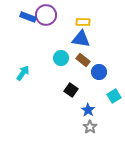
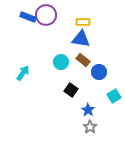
cyan circle: moved 4 px down
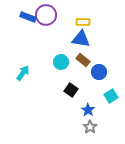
cyan square: moved 3 px left
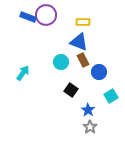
blue triangle: moved 2 px left, 3 px down; rotated 12 degrees clockwise
brown rectangle: rotated 24 degrees clockwise
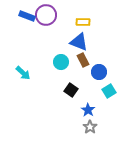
blue rectangle: moved 1 px left, 1 px up
cyan arrow: rotated 98 degrees clockwise
cyan square: moved 2 px left, 5 px up
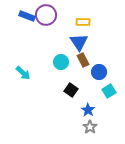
blue triangle: rotated 36 degrees clockwise
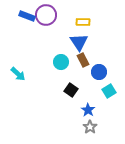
cyan arrow: moved 5 px left, 1 px down
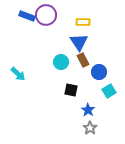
black square: rotated 24 degrees counterclockwise
gray star: moved 1 px down
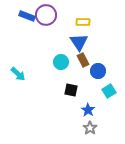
blue circle: moved 1 px left, 1 px up
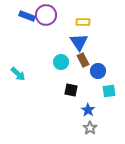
cyan square: rotated 24 degrees clockwise
